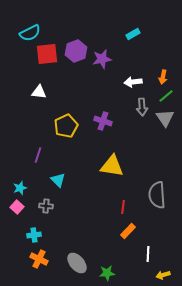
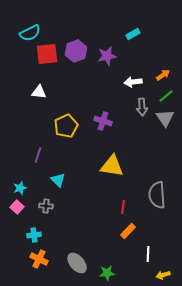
purple star: moved 5 px right, 3 px up
orange arrow: moved 2 px up; rotated 136 degrees counterclockwise
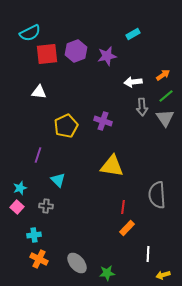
orange rectangle: moved 1 px left, 3 px up
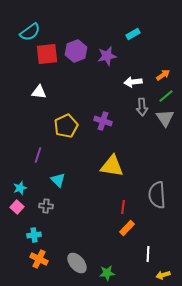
cyan semicircle: moved 1 px up; rotated 10 degrees counterclockwise
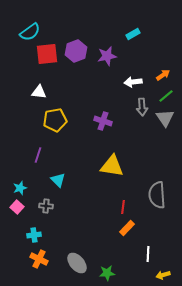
yellow pentagon: moved 11 px left, 6 px up; rotated 15 degrees clockwise
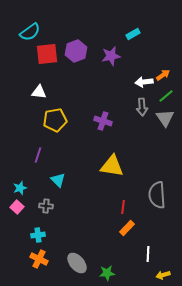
purple star: moved 4 px right
white arrow: moved 11 px right
cyan cross: moved 4 px right
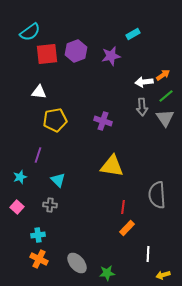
cyan star: moved 11 px up
gray cross: moved 4 px right, 1 px up
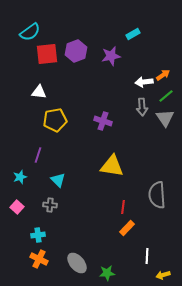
white line: moved 1 px left, 2 px down
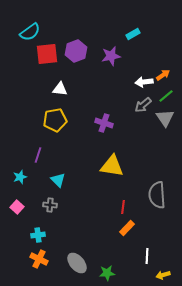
white triangle: moved 21 px right, 3 px up
gray arrow: moved 1 px right, 2 px up; rotated 54 degrees clockwise
purple cross: moved 1 px right, 2 px down
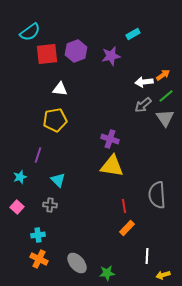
purple cross: moved 6 px right, 16 px down
red line: moved 1 px right, 1 px up; rotated 16 degrees counterclockwise
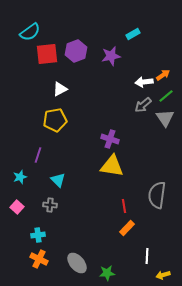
white triangle: rotated 35 degrees counterclockwise
gray semicircle: rotated 12 degrees clockwise
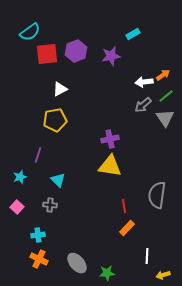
purple cross: rotated 30 degrees counterclockwise
yellow triangle: moved 2 px left
